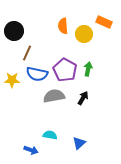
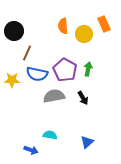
orange rectangle: moved 2 px down; rotated 42 degrees clockwise
black arrow: rotated 120 degrees clockwise
blue triangle: moved 8 px right, 1 px up
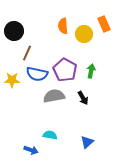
green arrow: moved 3 px right, 2 px down
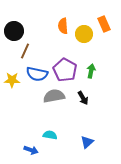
brown line: moved 2 px left, 2 px up
